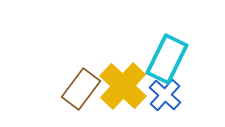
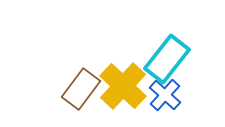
cyan rectangle: rotated 12 degrees clockwise
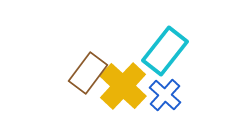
cyan rectangle: moved 2 px left, 8 px up
brown rectangle: moved 7 px right, 16 px up
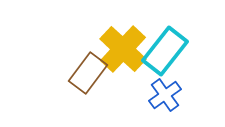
yellow cross: moved 37 px up
blue cross: rotated 12 degrees clockwise
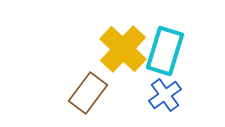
cyan rectangle: rotated 21 degrees counterclockwise
brown rectangle: moved 20 px down
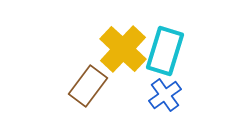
brown rectangle: moved 7 px up
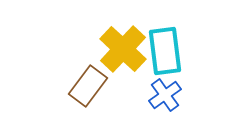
cyan rectangle: rotated 24 degrees counterclockwise
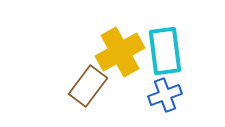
yellow cross: moved 3 px left, 3 px down; rotated 18 degrees clockwise
blue cross: rotated 16 degrees clockwise
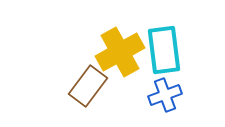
cyan rectangle: moved 1 px left, 1 px up
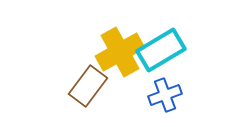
cyan rectangle: moved 3 px left; rotated 66 degrees clockwise
